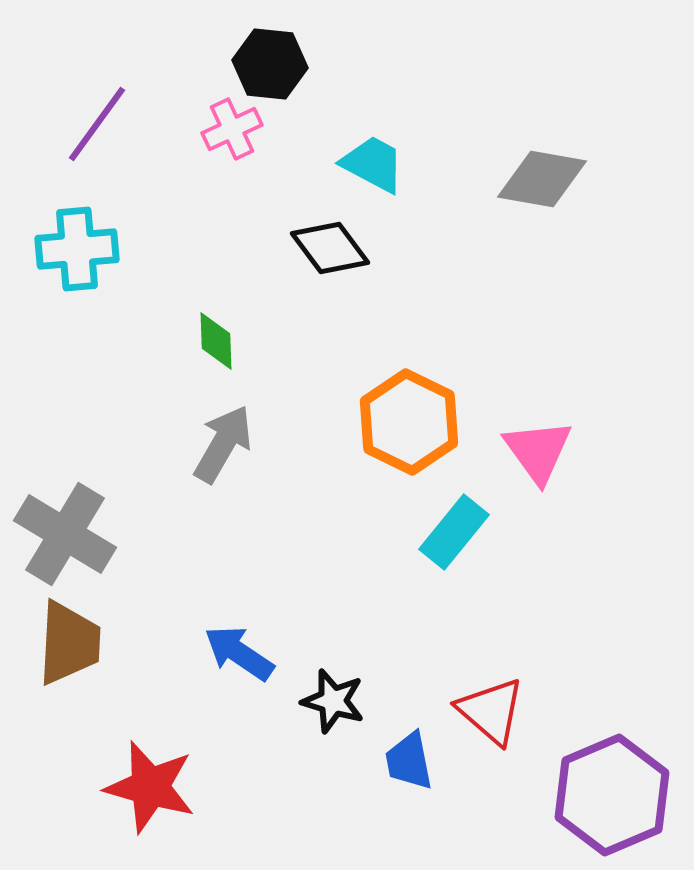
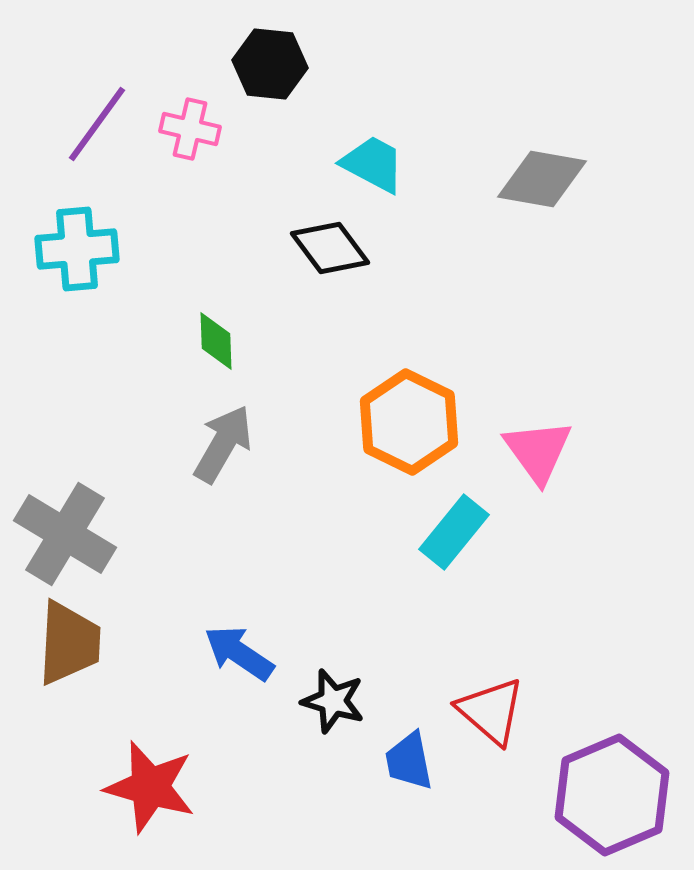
pink cross: moved 42 px left; rotated 38 degrees clockwise
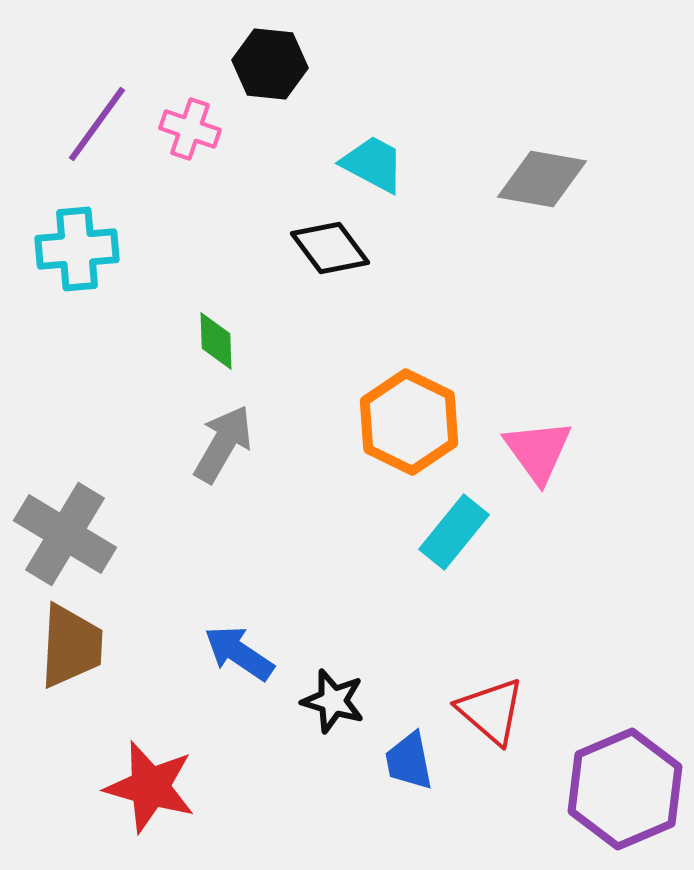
pink cross: rotated 6 degrees clockwise
brown trapezoid: moved 2 px right, 3 px down
purple hexagon: moved 13 px right, 6 px up
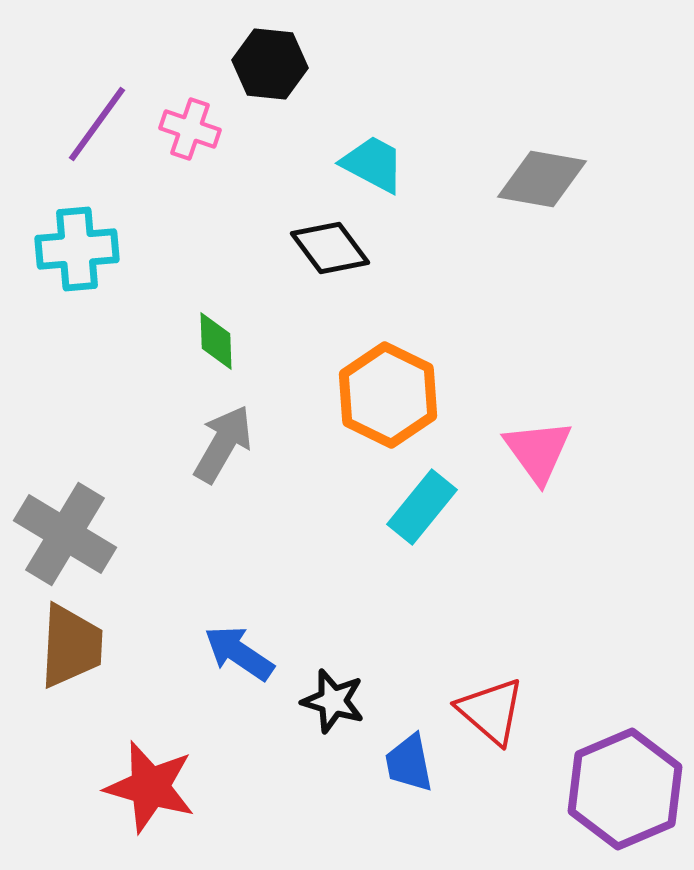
orange hexagon: moved 21 px left, 27 px up
cyan rectangle: moved 32 px left, 25 px up
blue trapezoid: moved 2 px down
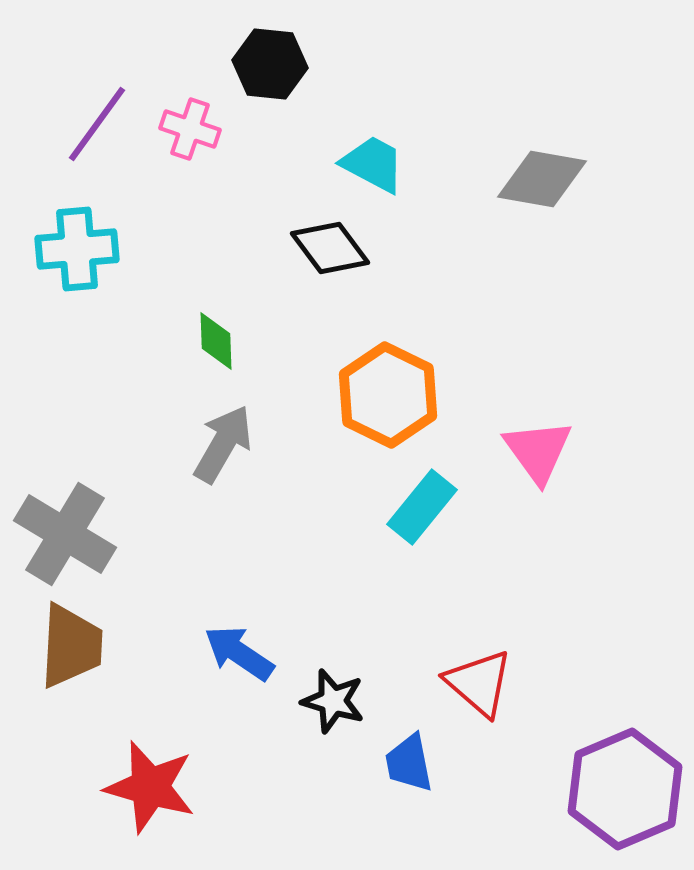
red triangle: moved 12 px left, 28 px up
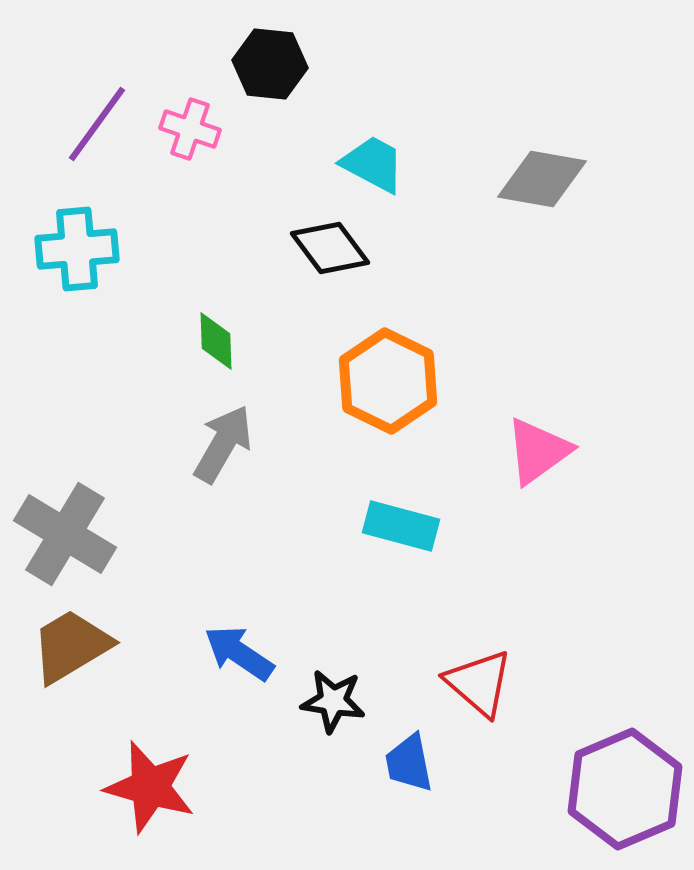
orange hexagon: moved 14 px up
pink triangle: rotated 30 degrees clockwise
cyan rectangle: moved 21 px left, 19 px down; rotated 66 degrees clockwise
brown trapezoid: rotated 124 degrees counterclockwise
black star: rotated 8 degrees counterclockwise
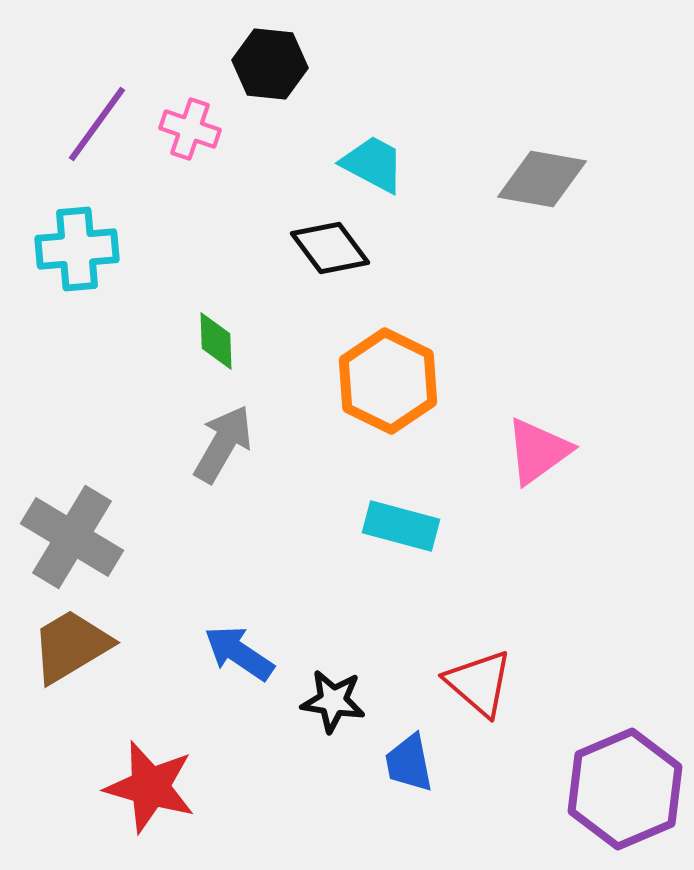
gray cross: moved 7 px right, 3 px down
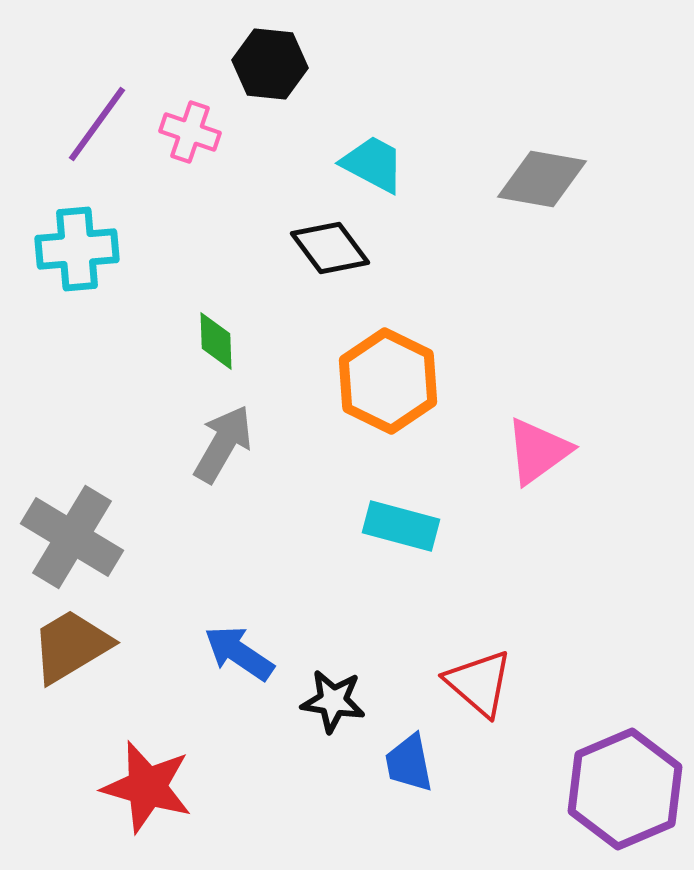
pink cross: moved 3 px down
red star: moved 3 px left
